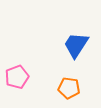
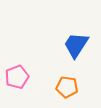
orange pentagon: moved 2 px left, 1 px up
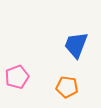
blue trapezoid: rotated 12 degrees counterclockwise
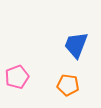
orange pentagon: moved 1 px right, 2 px up
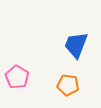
pink pentagon: rotated 20 degrees counterclockwise
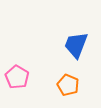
orange pentagon: rotated 15 degrees clockwise
